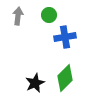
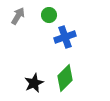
gray arrow: rotated 24 degrees clockwise
blue cross: rotated 10 degrees counterclockwise
black star: moved 1 px left
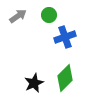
gray arrow: rotated 24 degrees clockwise
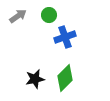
black star: moved 1 px right, 4 px up; rotated 12 degrees clockwise
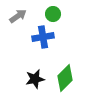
green circle: moved 4 px right, 1 px up
blue cross: moved 22 px left; rotated 10 degrees clockwise
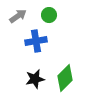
green circle: moved 4 px left, 1 px down
blue cross: moved 7 px left, 4 px down
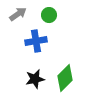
gray arrow: moved 2 px up
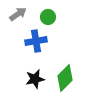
green circle: moved 1 px left, 2 px down
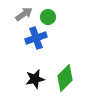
gray arrow: moved 6 px right
blue cross: moved 3 px up; rotated 10 degrees counterclockwise
